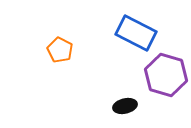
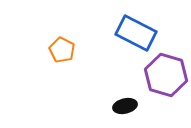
orange pentagon: moved 2 px right
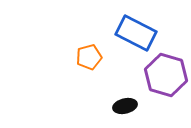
orange pentagon: moved 27 px right, 7 px down; rotated 30 degrees clockwise
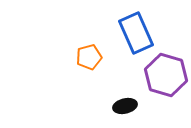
blue rectangle: rotated 39 degrees clockwise
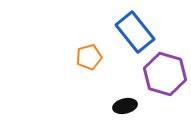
blue rectangle: moved 1 px left, 1 px up; rotated 15 degrees counterclockwise
purple hexagon: moved 1 px left, 1 px up
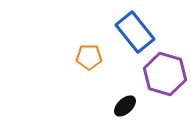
orange pentagon: rotated 15 degrees clockwise
black ellipse: rotated 30 degrees counterclockwise
